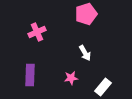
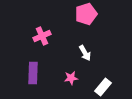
pink cross: moved 5 px right, 4 px down
purple rectangle: moved 3 px right, 2 px up
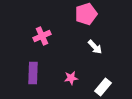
white arrow: moved 10 px right, 6 px up; rotated 14 degrees counterclockwise
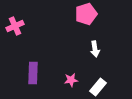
pink cross: moved 27 px left, 10 px up
white arrow: moved 2 px down; rotated 35 degrees clockwise
pink star: moved 2 px down
white rectangle: moved 5 px left
